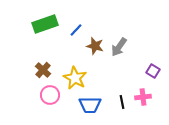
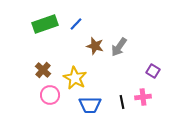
blue line: moved 6 px up
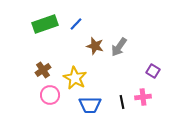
brown cross: rotated 14 degrees clockwise
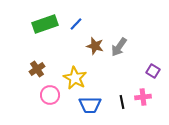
brown cross: moved 6 px left, 1 px up
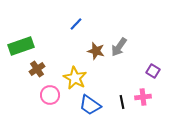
green rectangle: moved 24 px left, 22 px down
brown star: moved 1 px right, 5 px down
blue trapezoid: rotated 35 degrees clockwise
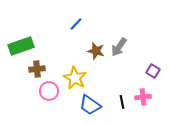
brown cross: rotated 28 degrees clockwise
pink circle: moved 1 px left, 4 px up
